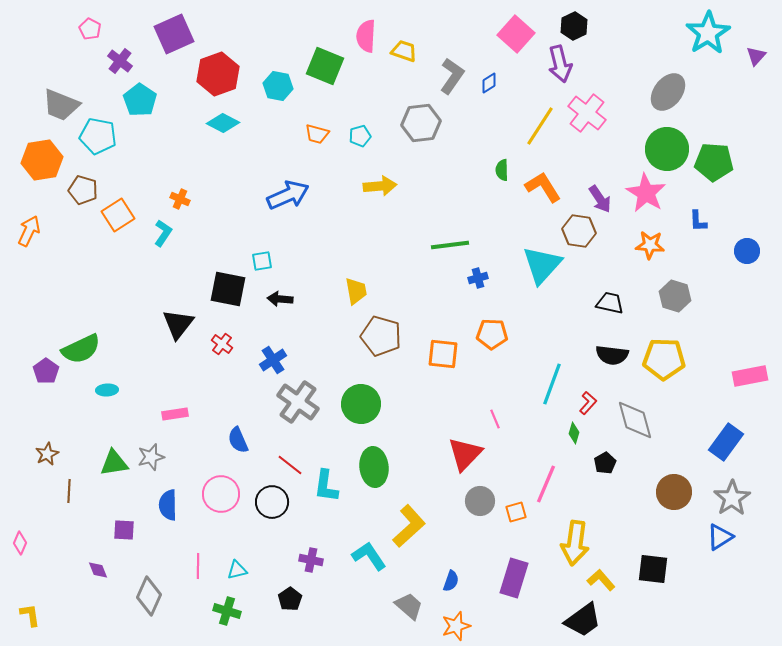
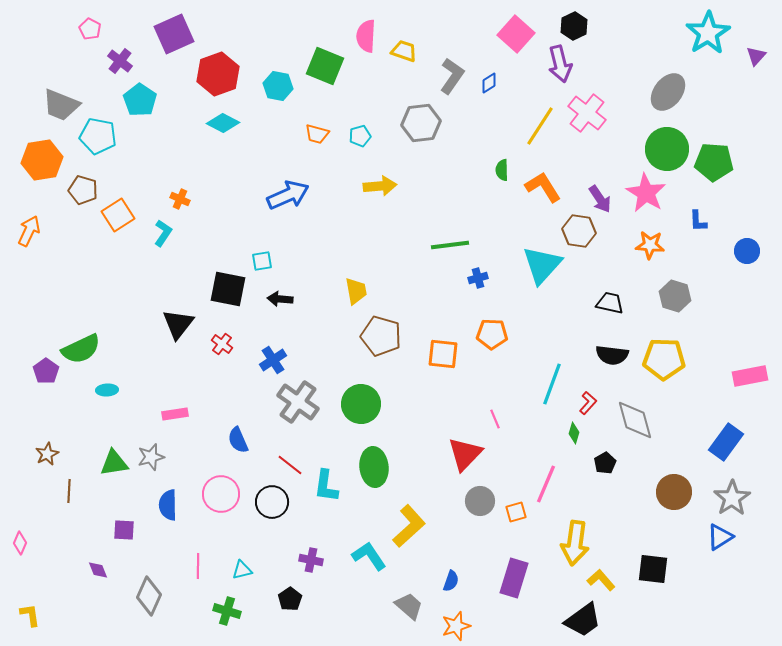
cyan triangle at (237, 570): moved 5 px right
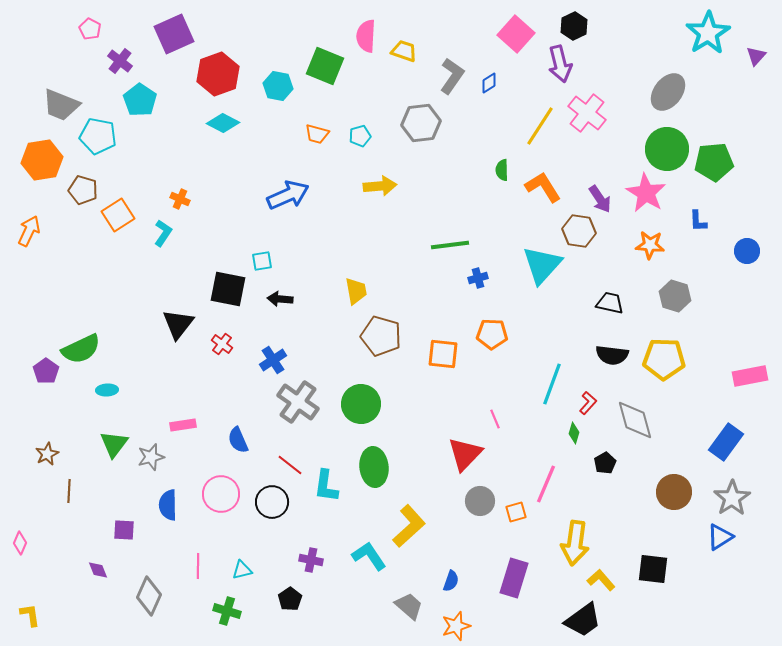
green pentagon at (714, 162): rotated 9 degrees counterclockwise
pink rectangle at (175, 414): moved 8 px right, 11 px down
green triangle at (114, 463): moved 19 px up; rotated 44 degrees counterclockwise
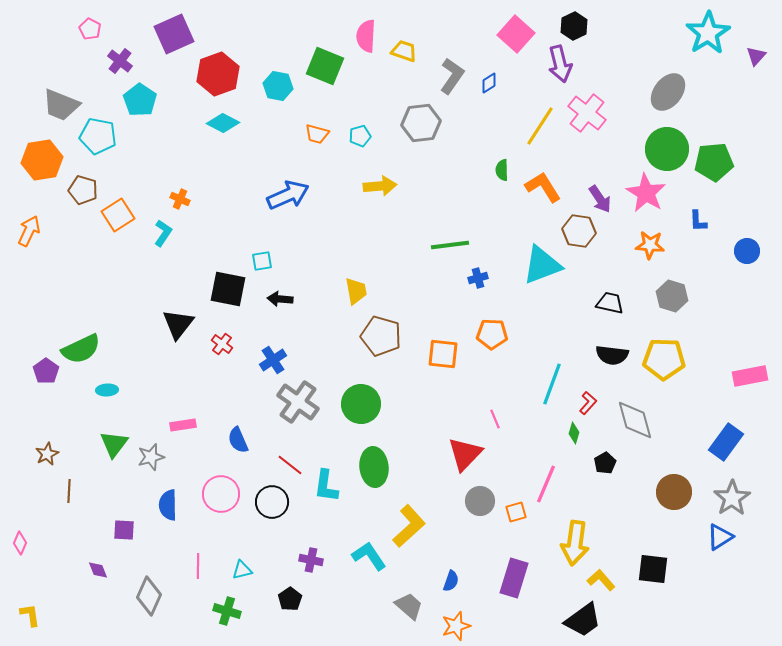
cyan triangle at (542, 265): rotated 27 degrees clockwise
gray hexagon at (675, 296): moved 3 px left
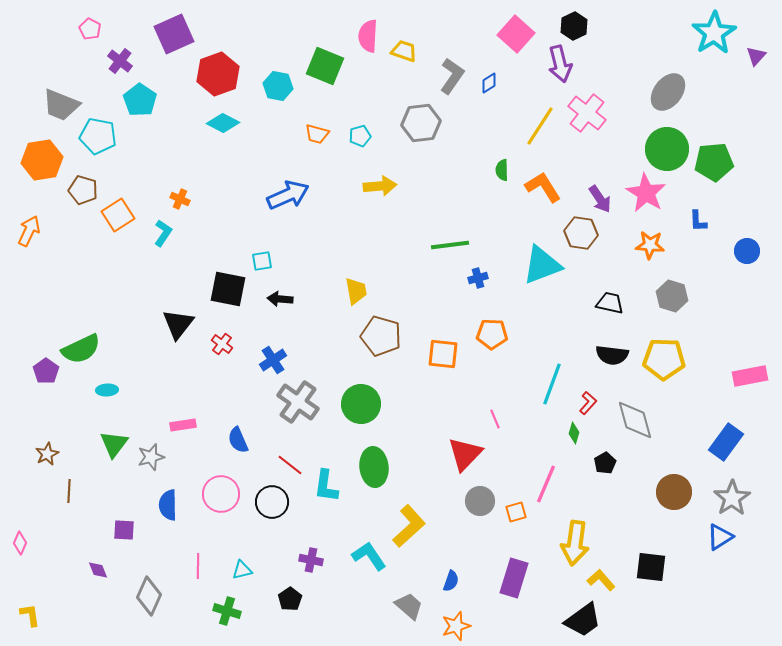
cyan star at (708, 33): moved 6 px right
pink semicircle at (366, 36): moved 2 px right
brown hexagon at (579, 231): moved 2 px right, 2 px down
black square at (653, 569): moved 2 px left, 2 px up
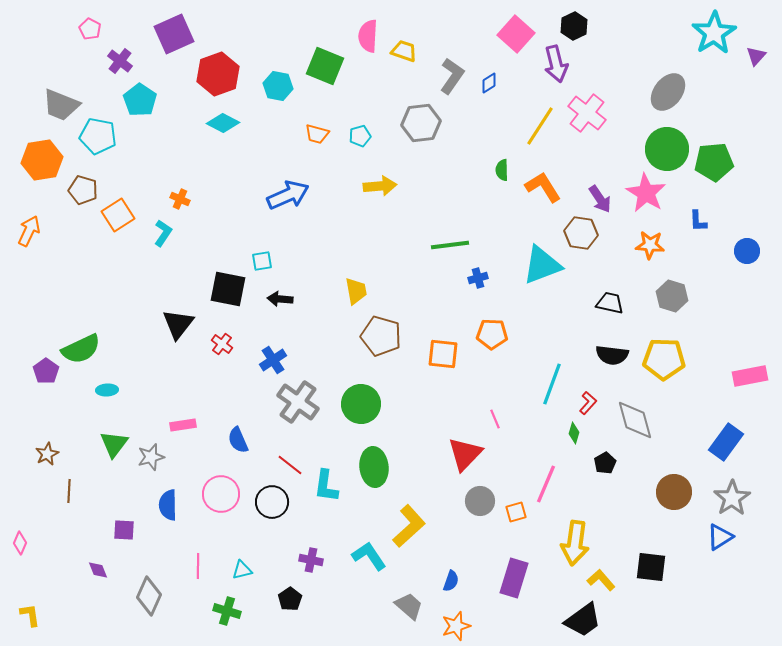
purple arrow at (560, 64): moved 4 px left
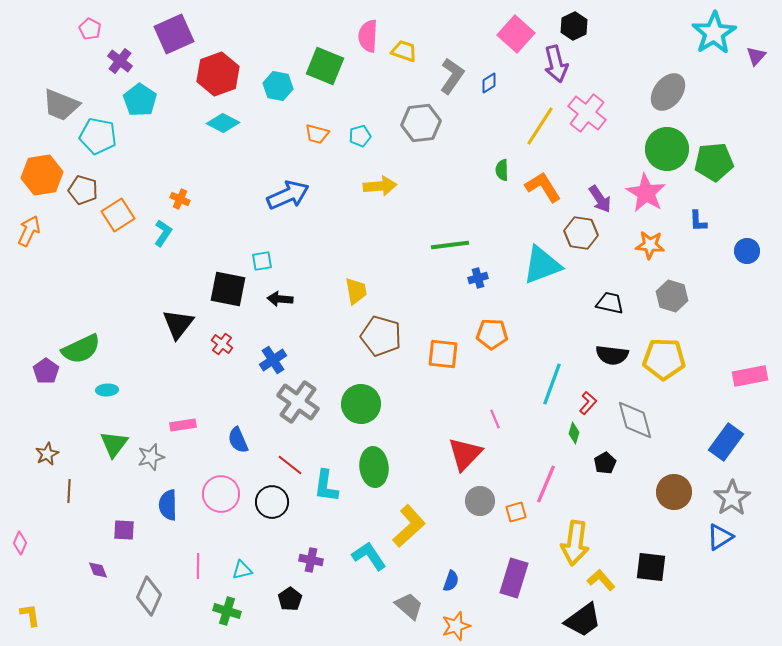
orange hexagon at (42, 160): moved 15 px down
